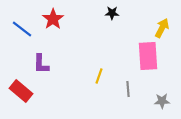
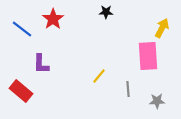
black star: moved 6 px left, 1 px up
yellow line: rotated 21 degrees clockwise
gray star: moved 5 px left
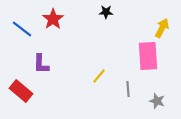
gray star: rotated 21 degrees clockwise
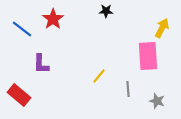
black star: moved 1 px up
red rectangle: moved 2 px left, 4 px down
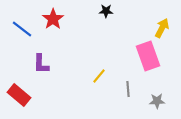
pink rectangle: rotated 16 degrees counterclockwise
gray star: rotated 21 degrees counterclockwise
